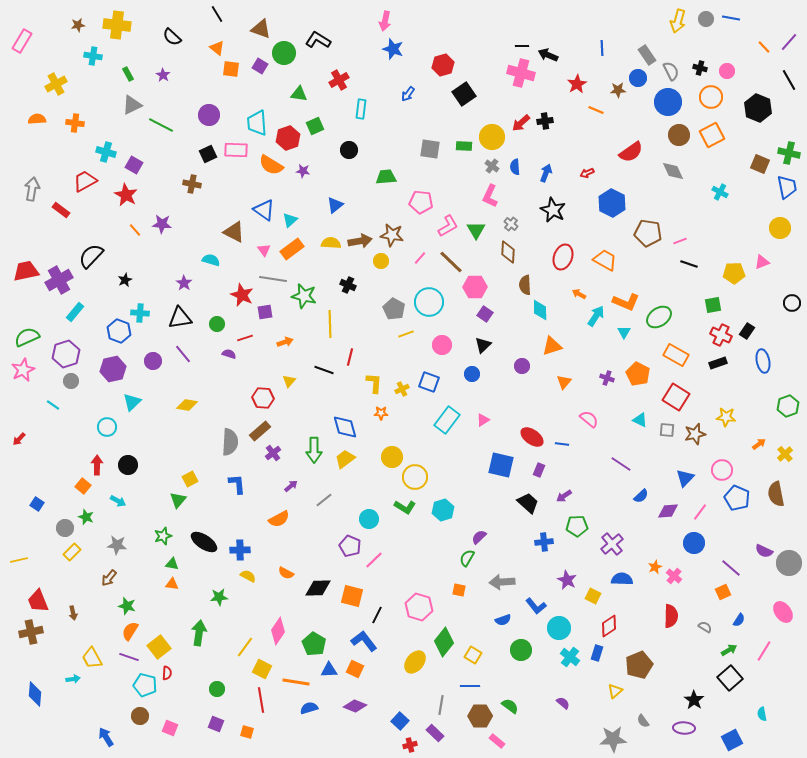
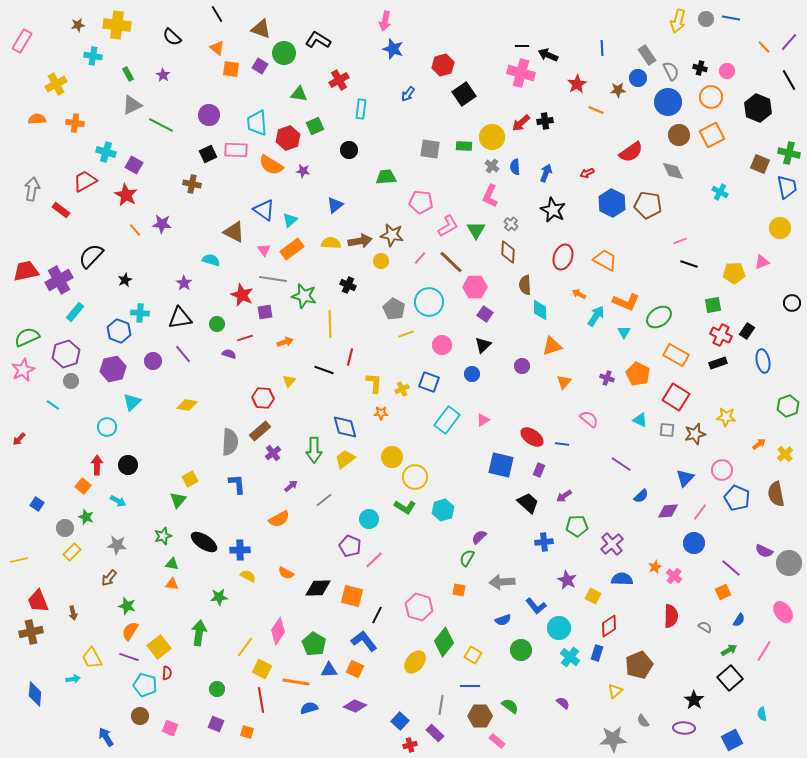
brown pentagon at (648, 233): moved 28 px up
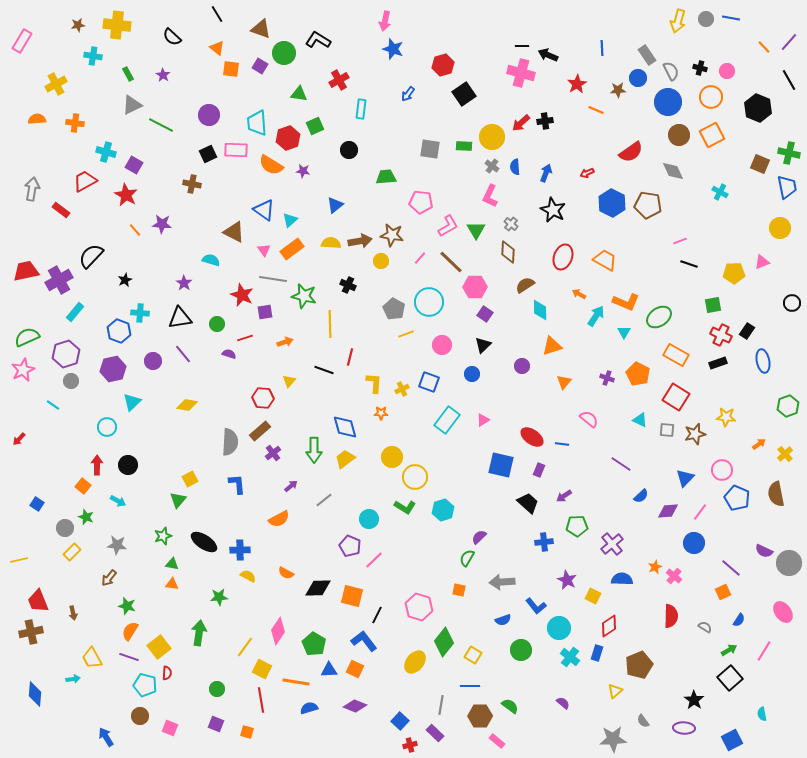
brown semicircle at (525, 285): rotated 60 degrees clockwise
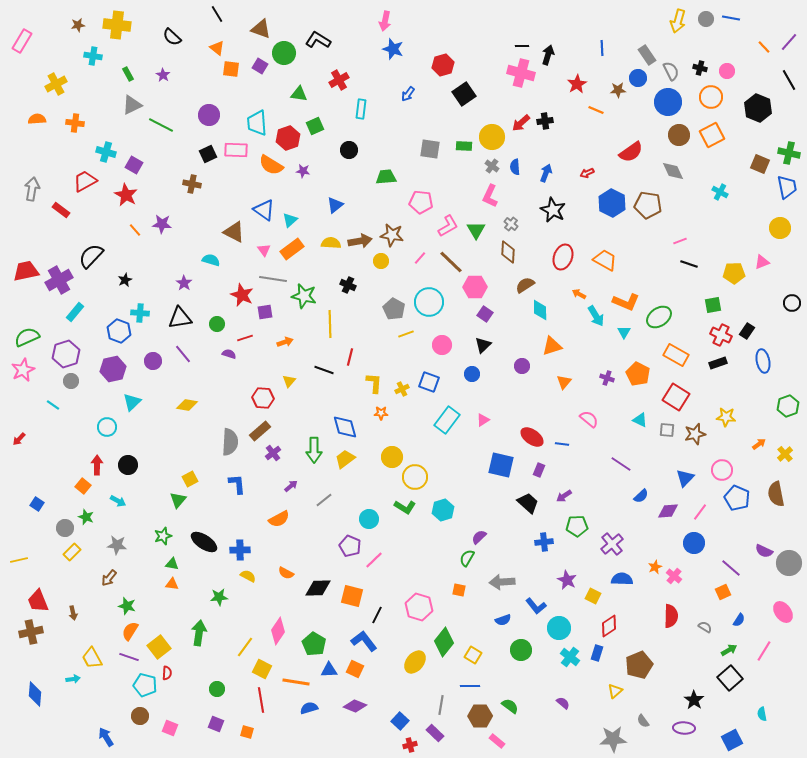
black arrow at (548, 55): rotated 84 degrees clockwise
cyan arrow at (596, 316): rotated 115 degrees clockwise
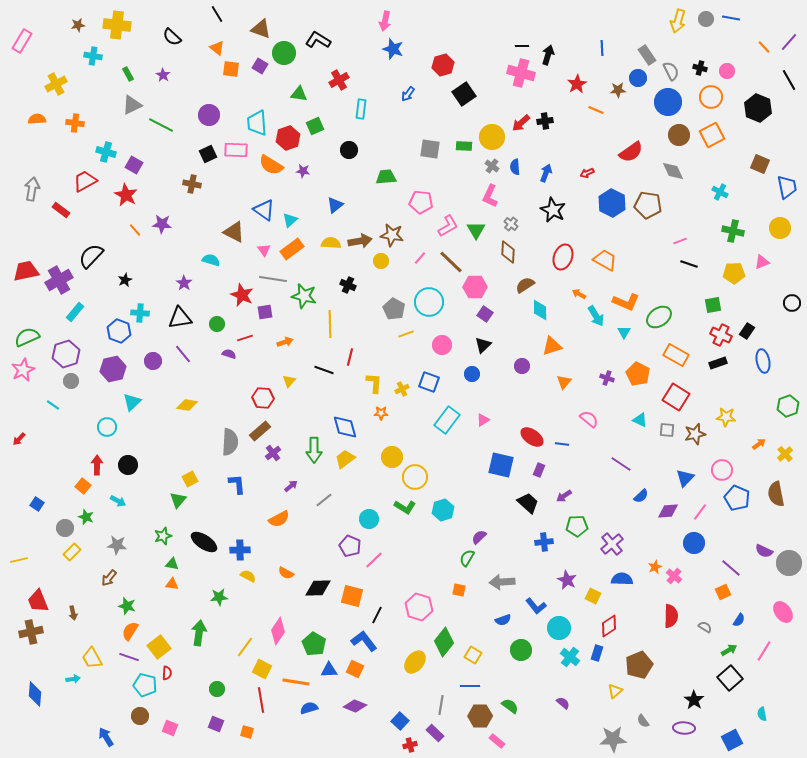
green cross at (789, 153): moved 56 px left, 78 px down
